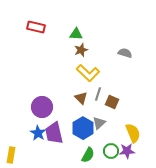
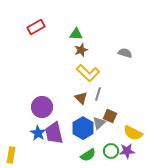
red rectangle: rotated 42 degrees counterclockwise
brown square: moved 2 px left, 14 px down
yellow semicircle: rotated 138 degrees clockwise
green semicircle: rotated 28 degrees clockwise
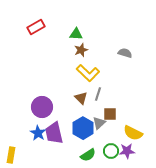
brown square: moved 2 px up; rotated 24 degrees counterclockwise
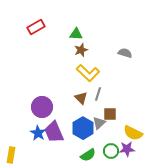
purple trapezoid: moved 1 px up; rotated 10 degrees counterclockwise
purple star: moved 2 px up
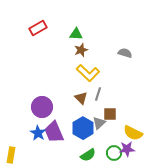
red rectangle: moved 2 px right, 1 px down
green circle: moved 3 px right, 2 px down
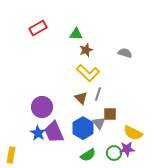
brown star: moved 5 px right
gray triangle: rotated 24 degrees counterclockwise
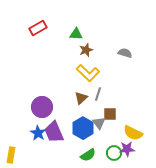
brown triangle: rotated 32 degrees clockwise
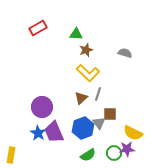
blue hexagon: rotated 10 degrees clockwise
